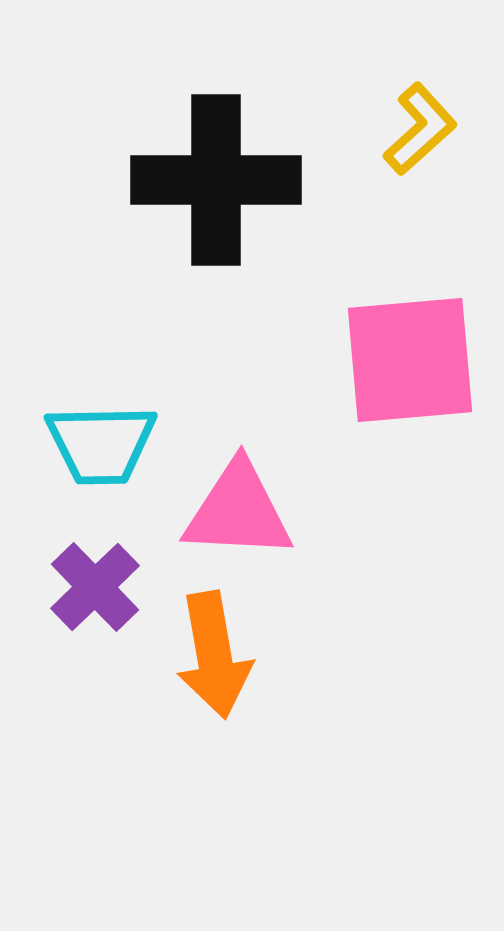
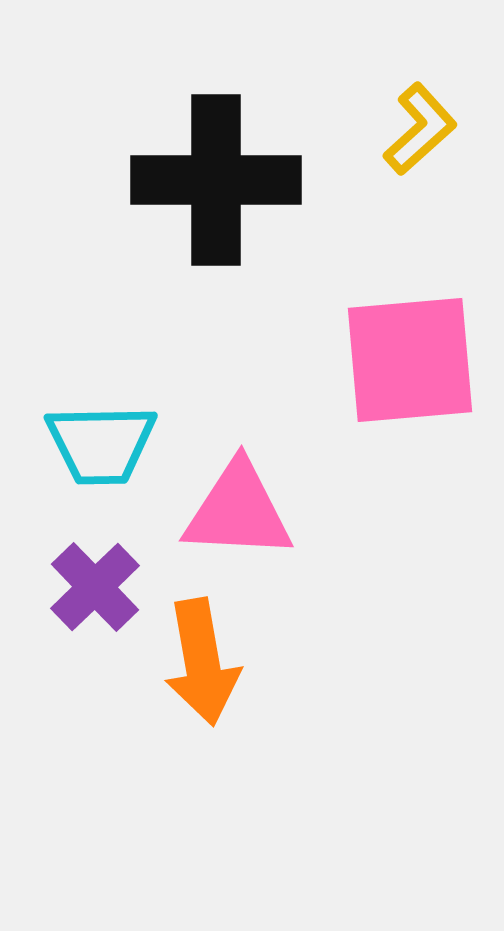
orange arrow: moved 12 px left, 7 px down
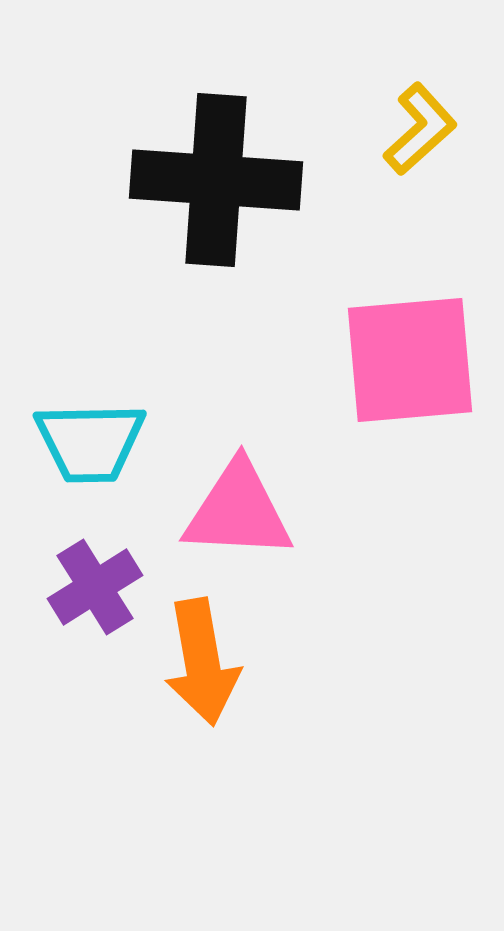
black cross: rotated 4 degrees clockwise
cyan trapezoid: moved 11 px left, 2 px up
purple cross: rotated 12 degrees clockwise
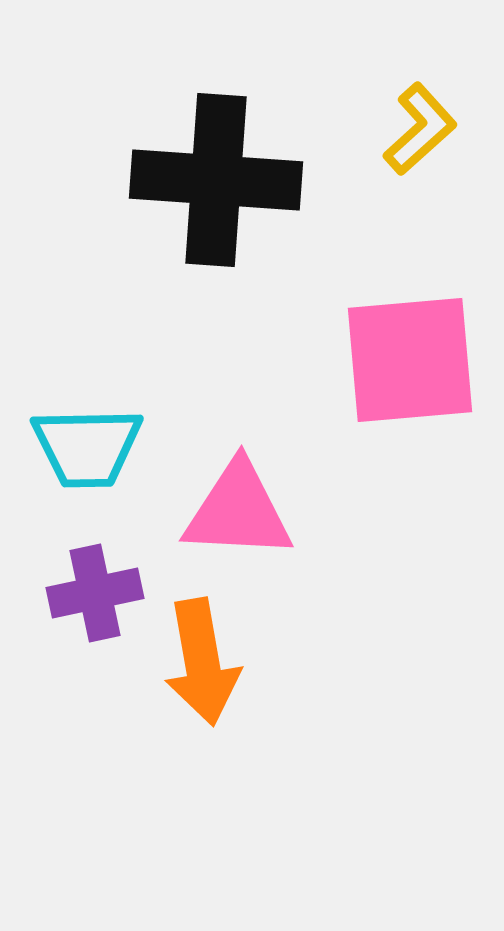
cyan trapezoid: moved 3 px left, 5 px down
purple cross: moved 6 px down; rotated 20 degrees clockwise
